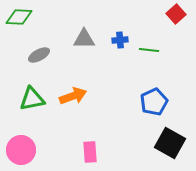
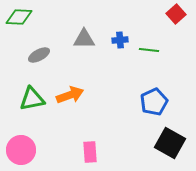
orange arrow: moved 3 px left, 1 px up
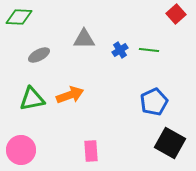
blue cross: moved 10 px down; rotated 28 degrees counterclockwise
pink rectangle: moved 1 px right, 1 px up
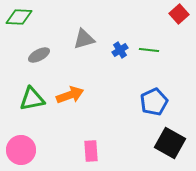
red square: moved 3 px right
gray triangle: rotated 15 degrees counterclockwise
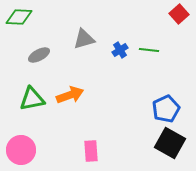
blue pentagon: moved 12 px right, 7 px down
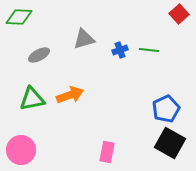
blue cross: rotated 14 degrees clockwise
pink rectangle: moved 16 px right, 1 px down; rotated 15 degrees clockwise
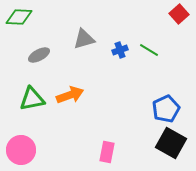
green line: rotated 24 degrees clockwise
black square: moved 1 px right
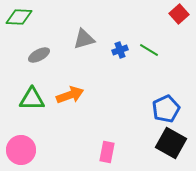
green triangle: rotated 12 degrees clockwise
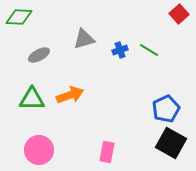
pink circle: moved 18 px right
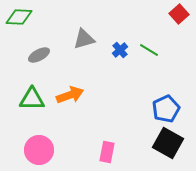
blue cross: rotated 21 degrees counterclockwise
black square: moved 3 px left
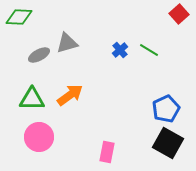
gray triangle: moved 17 px left, 4 px down
orange arrow: rotated 16 degrees counterclockwise
pink circle: moved 13 px up
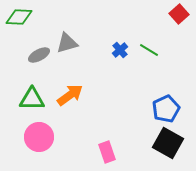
pink rectangle: rotated 30 degrees counterclockwise
